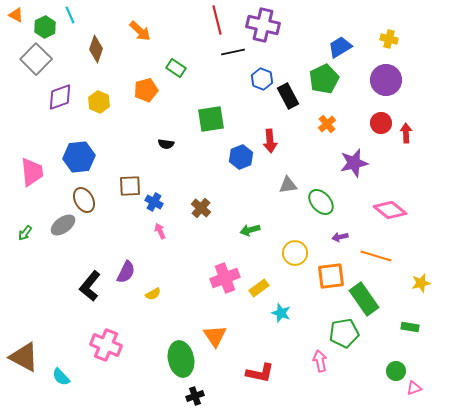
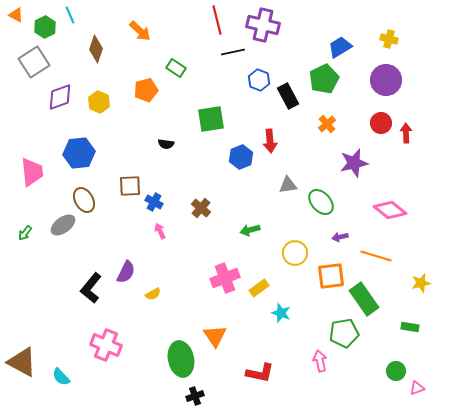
gray square at (36, 59): moved 2 px left, 3 px down; rotated 12 degrees clockwise
blue hexagon at (262, 79): moved 3 px left, 1 px down
blue hexagon at (79, 157): moved 4 px up
black L-shape at (90, 286): moved 1 px right, 2 px down
brown triangle at (24, 357): moved 2 px left, 5 px down
pink triangle at (414, 388): moved 3 px right
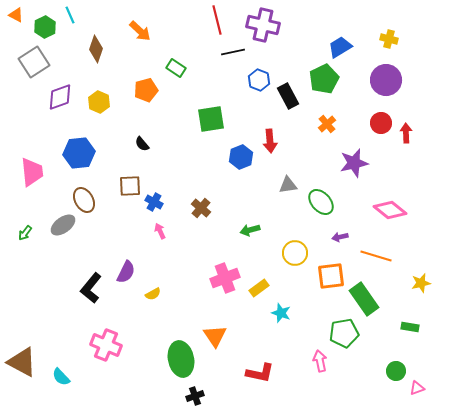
black semicircle at (166, 144): moved 24 px left; rotated 42 degrees clockwise
